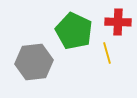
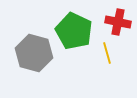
red cross: rotated 10 degrees clockwise
gray hexagon: moved 9 px up; rotated 21 degrees clockwise
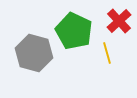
red cross: moved 1 px right, 1 px up; rotated 35 degrees clockwise
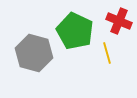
red cross: rotated 25 degrees counterclockwise
green pentagon: moved 1 px right
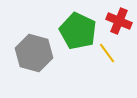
green pentagon: moved 3 px right
yellow line: rotated 20 degrees counterclockwise
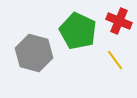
yellow line: moved 8 px right, 7 px down
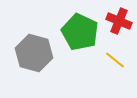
green pentagon: moved 2 px right, 1 px down
yellow line: rotated 15 degrees counterclockwise
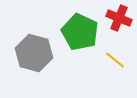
red cross: moved 3 px up
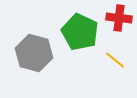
red cross: rotated 15 degrees counterclockwise
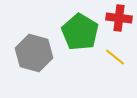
green pentagon: rotated 6 degrees clockwise
yellow line: moved 3 px up
